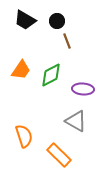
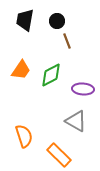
black trapezoid: rotated 70 degrees clockwise
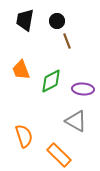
orange trapezoid: rotated 125 degrees clockwise
green diamond: moved 6 px down
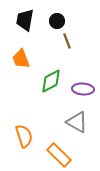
orange trapezoid: moved 11 px up
gray triangle: moved 1 px right, 1 px down
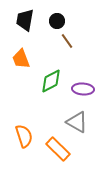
brown line: rotated 14 degrees counterclockwise
orange rectangle: moved 1 px left, 6 px up
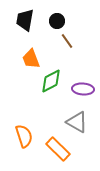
orange trapezoid: moved 10 px right
